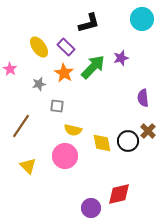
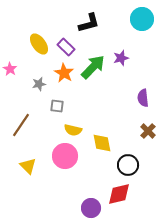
yellow ellipse: moved 3 px up
brown line: moved 1 px up
black circle: moved 24 px down
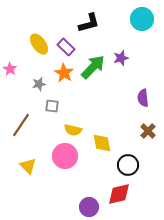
gray square: moved 5 px left
purple circle: moved 2 px left, 1 px up
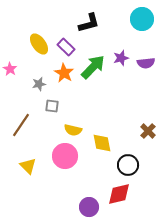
purple semicircle: moved 3 px right, 35 px up; rotated 90 degrees counterclockwise
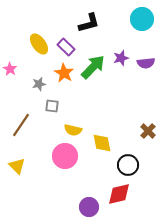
yellow triangle: moved 11 px left
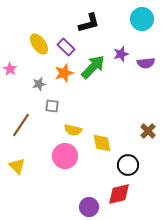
purple star: moved 4 px up
orange star: rotated 24 degrees clockwise
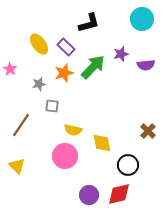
purple semicircle: moved 2 px down
purple circle: moved 12 px up
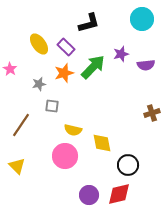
brown cross: moved 4 px right, 18 px up; rotated 28 degrees clockwise
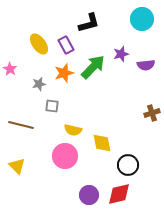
purple rectangle: moved 2 px up; rotated 18 degrees clockwise
brown line: rotated 70 degrees clockwise
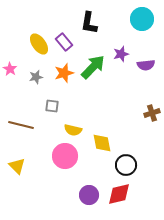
black L-shape: rotated 115 degrees clockwise
purple rectangle: moved 2 px left, 3 px up; rotated 12 degrees counterclockwise
gray star: moved 3 px left, 7 px up
black circle: moved 2 px left
